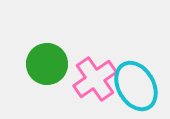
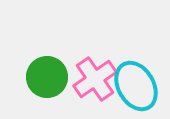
green circle: moved 13 px down
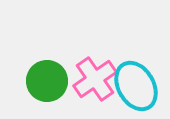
green circle: moved 4 px down
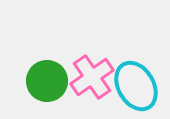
pink cross: moved 3 px left, 2 px up
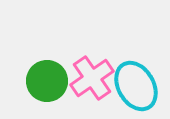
pink cross: moved 1 px down
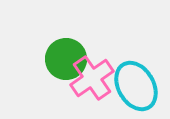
green circle: moved 19 px right, 22 px up
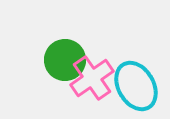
green circle: moved 1 px left, 1 px down
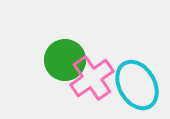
cyan ellipse: moved 1 px right, 1 px up
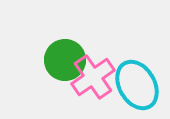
pink cross: moved 1 px right, 1 px up
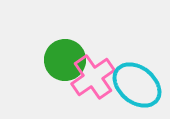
cyan ellipse: rotated 21 degrees counterclockwise
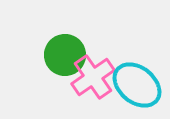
green circle: moved 5 px up
